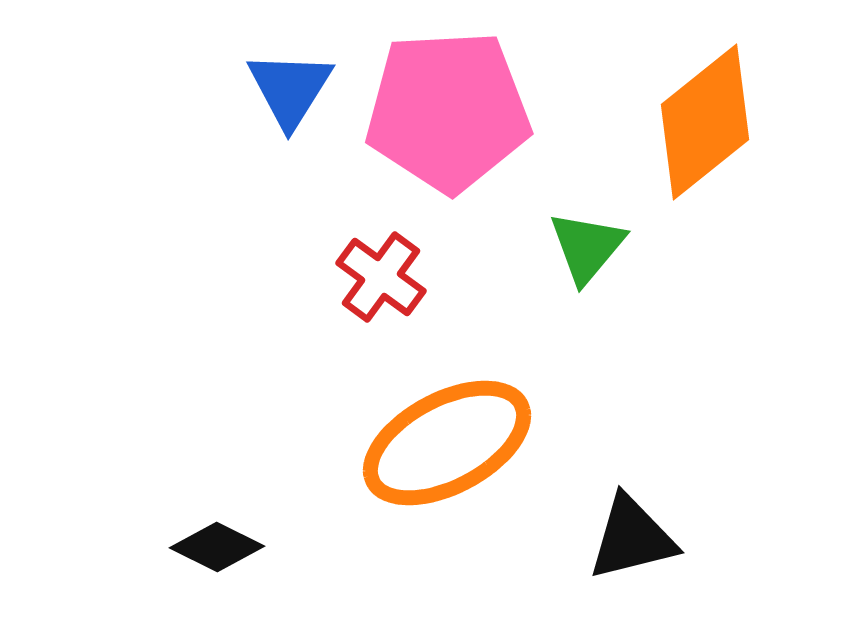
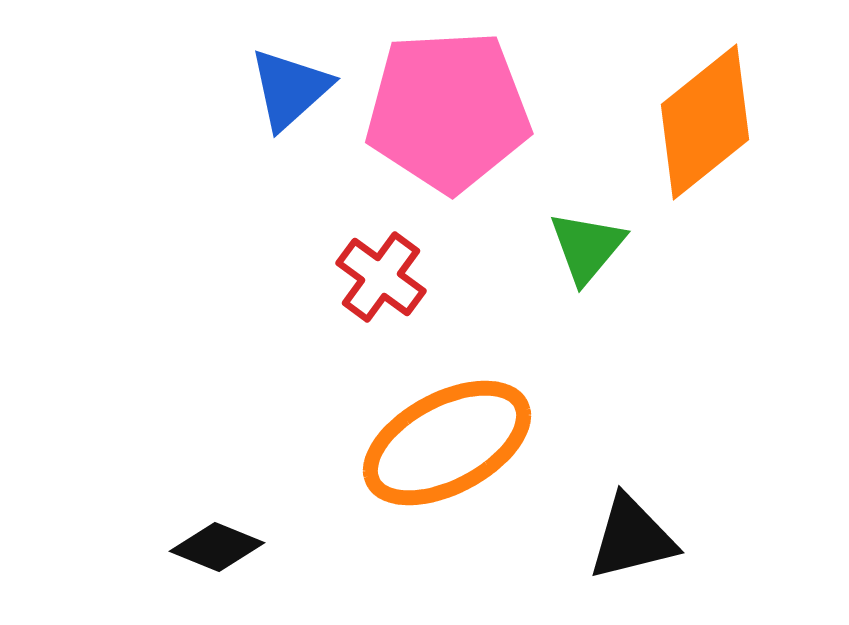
blue triangle: rotated 16 degrees clockwise
black diamond: rotated 4 degrees counterclockwise
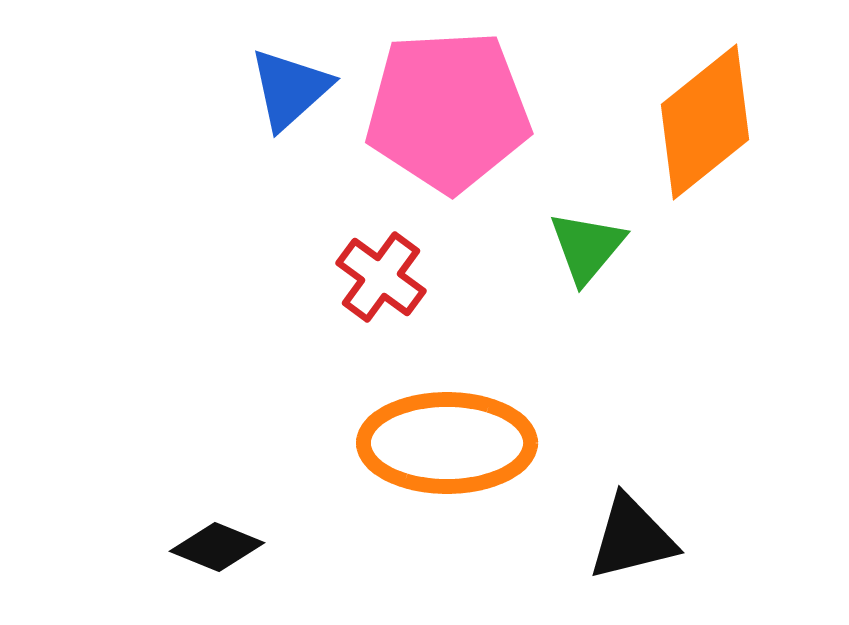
orange ellipse: rotated 28 degrees clockwise
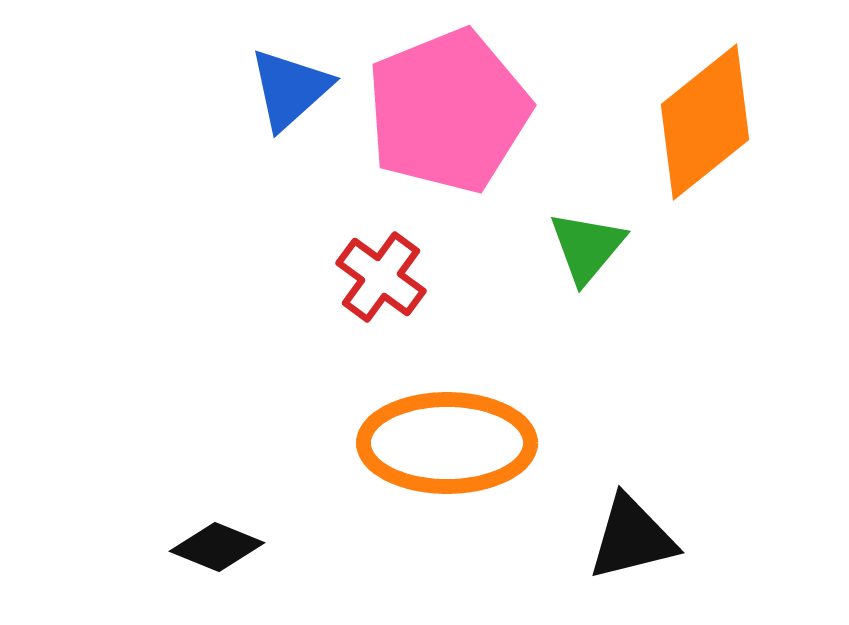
pink pentagon: rotated 19 degrees counterclockwise
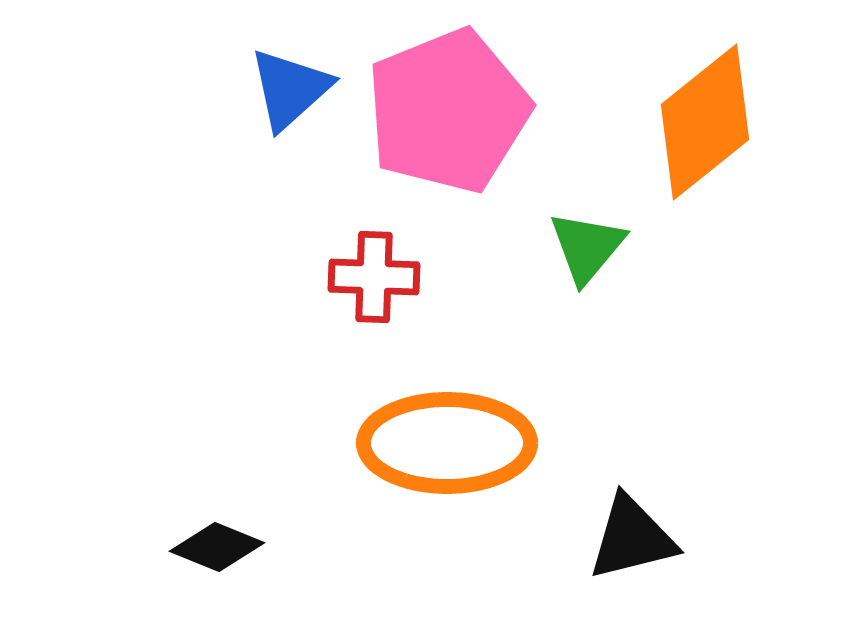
red cross: moved 7 px left; rotated 34 degrees counterclockwise
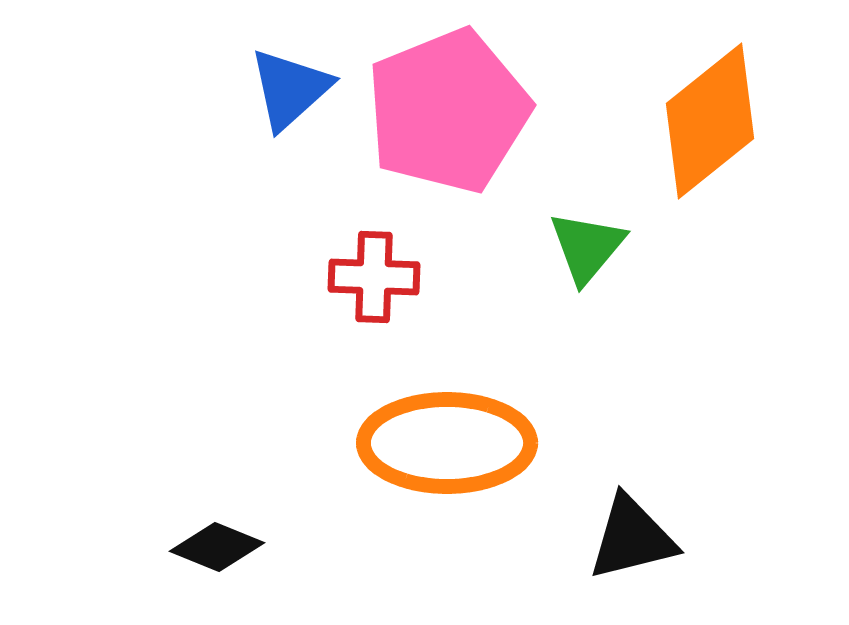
orange diamond: moved 5 px right, 1 px up
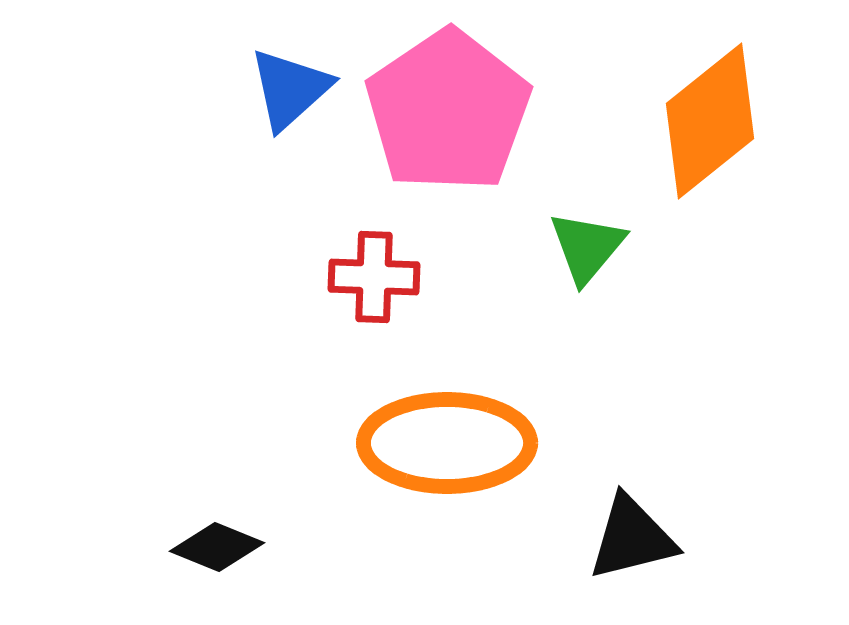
pink pentagon: rotated 12 degrees counterclockwise
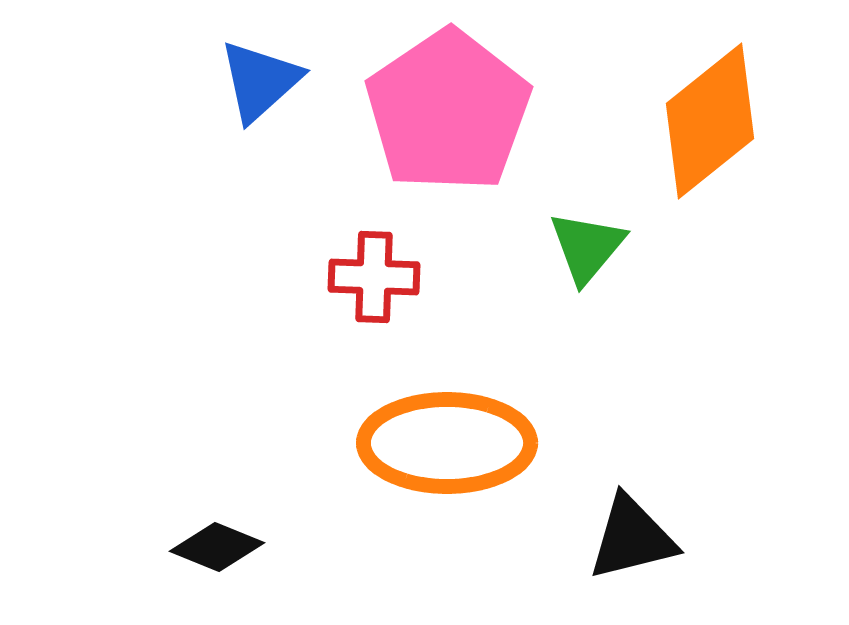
blue triangle: moved 30 px left, 8 px up
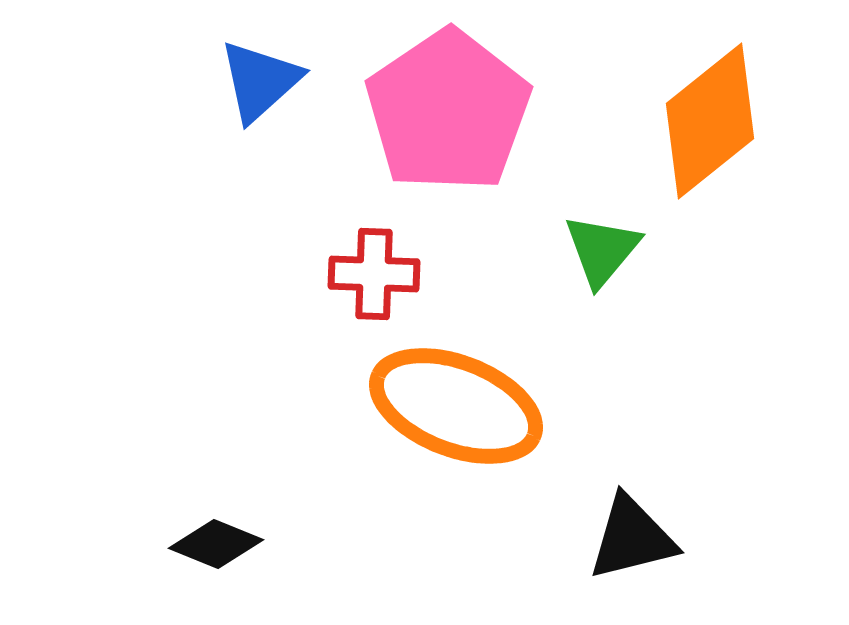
green triangle: moved 15 px right, 3 px down
red cross: moved 3 px up
orange ellipse: moved 9 px right, 37 px up; rotated 21 degrees clockwise
black diamond: moved 1 px left, 3 px up
